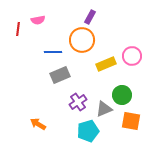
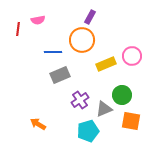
purple cross: moved 2 px right, 2 px up
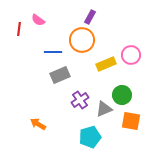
pink semicircle: rotated 48 degrees clockwise
red line: moved 1 px right
pink circle: moved 1 px left, 1 px up
cyan pentagon: moved 2 px right, 6 px down
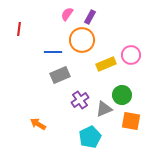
pink semicircle: moved 29 px right, 6 px up; rotated 88 degrees clockwise
cyan pentagon: rotated 10 degrees counterclockwise
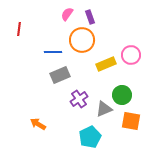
purple rectangle: rotated 48 degrees counterclockwise
purple cross: moved 1 px left, 1 px up
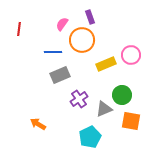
pink semicircle: moved 5 px left, 10 px down
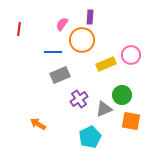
purple rectangle: rotated 24 degrees clockwise
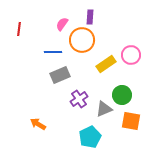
yellow rectangle: rotated 12 degrees counterclockwise
